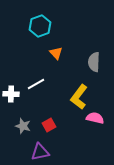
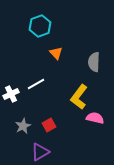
white cross: rotated 28 degrees counterclockwise
gray star: rotated 28 degrees clockwise
purple triangle: rotated 18 degrees counterclockwise
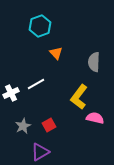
white cross: moved 1 px up
